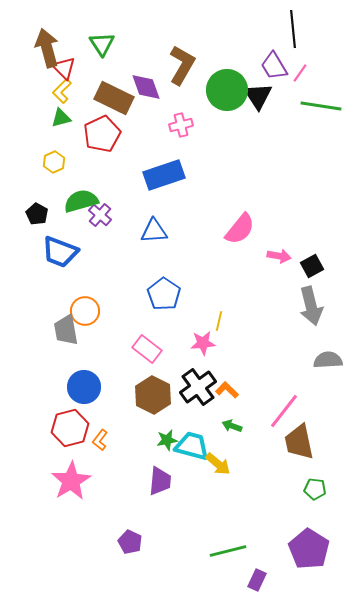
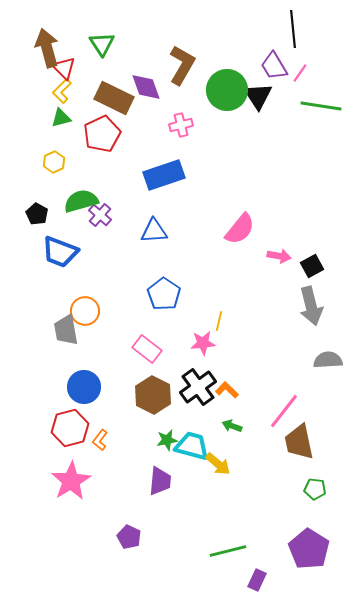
purple pentagon at (130, 542): moved 1 px left, 5 px up
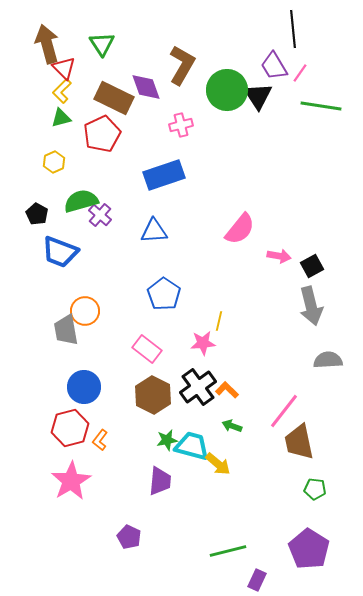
brown arrow at (47, 48): moved 4 px up
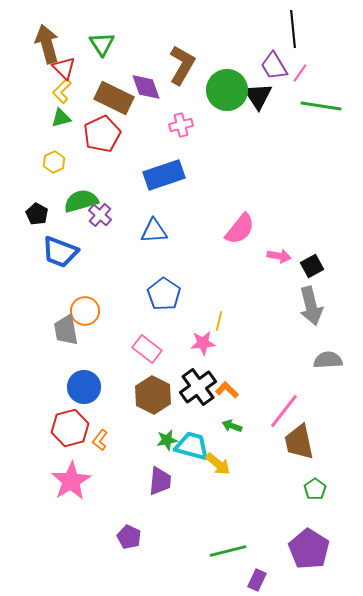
green pentagon at (315, 489): rotated 30 degrees clockwise
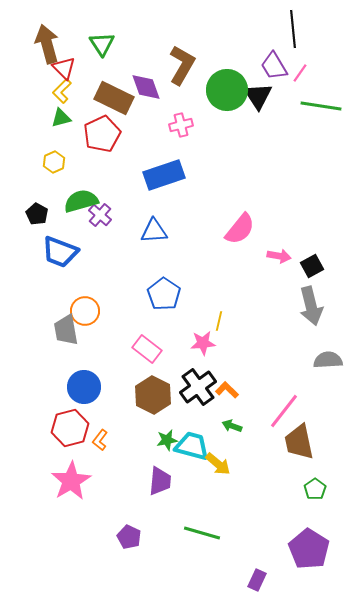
green line at (228, 551): moved 26 px left, 18 px up; rotated 30 degrees clockwise
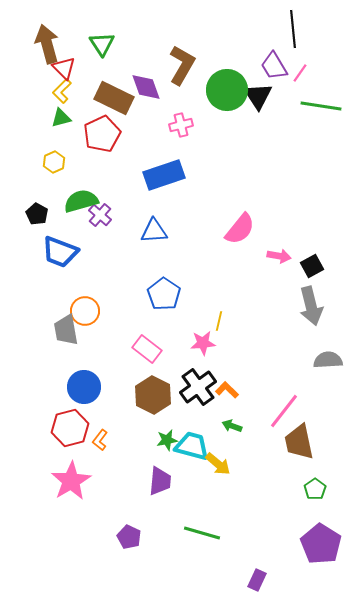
purple pentagon at (309, 549): moved 12 px right, 5 px up
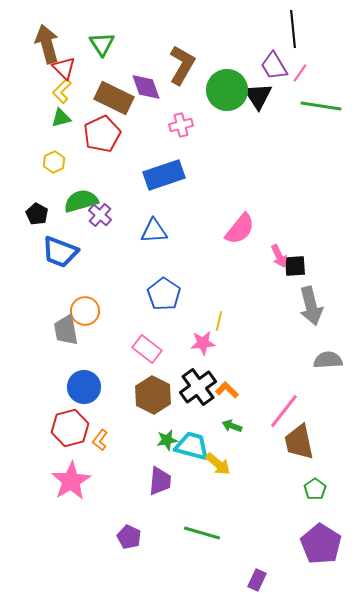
pink arrow at (279, 256): rotated 55 degrees clockwise
black square at (312, 266): moved 17 px left; rotated 25 degrees clockwise
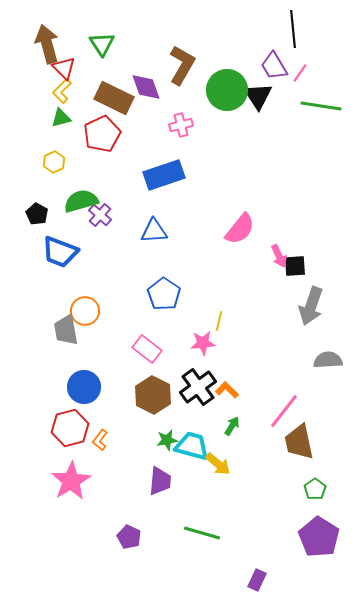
gray arrow at (311, 306): rotated 33 degrees clockwise
green arrow at (232, 426): rotated 102 degrees clockwise
purple pentagon at (321, 544): moved 2 px left, 7 px up
